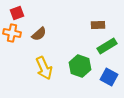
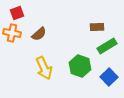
brown rectangle: moved 1 px left, 2 px down
blue square: rotated 18 degrees clockwise
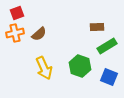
orange cross: moved 3 px right; rotated 24 degrees counterclockwise
blue square: rotated 24 degrees counterclockwise
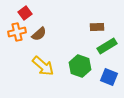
red square: moved 8 px right; rotated 16 degrees counterclockwise
orange cross: moved 2 px right, 1 px up
yellow arrow: moved 1 px left, 2 px up; rotated 25 degrees counterclockwise
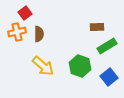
brown semicircle: rotated 49 degrees counterclockwise
blue square: rotated 30 degrees clockwise
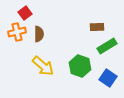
blue square: moved 1 px left, 1 px down; rotated 18 degrees counterclockwise
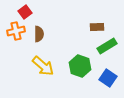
red square: moved 1 px up
orange cross: moved 1 px left, 1 px up
